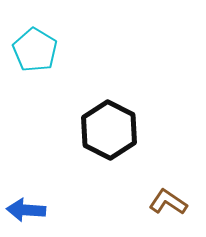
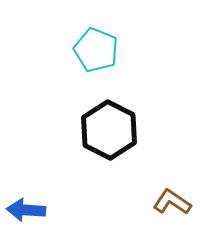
cyan pentagon: moved 61 px right; rotated 9 degrees counterclockwise
brown L-shape: moved 4 px right
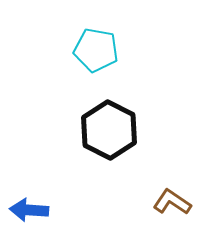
cyan pentagon: rotated 12 degrees counterclockwise
blue arrow: moved 3 px right
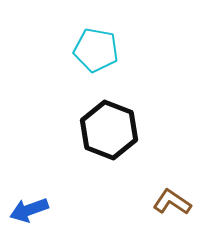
black hexagon: rotated 6 degrees counterclockwise
blue arrow: rotated 24 degrees counterclockwise
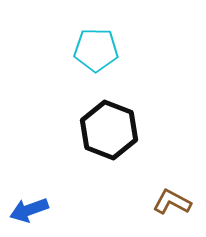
cyan pentagon: rotated 9 degrees counterclockwise
brown L-shape: rotated 6 degrees counterclockwise
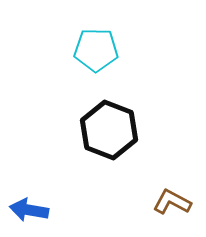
blue arrow: rotated 30 degrees clockwise
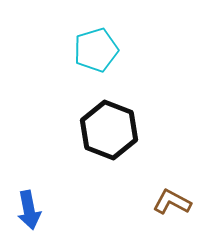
cyan pentagon: rotated 18 degrees counterclockwise
blue arrow: rotated 111 degrees counterclockwise
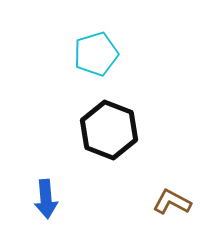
cyan pentagon: moved 4 px down
blue arrow: moved 17 px right, 11 px up; rotated 6 degrees clockwise
